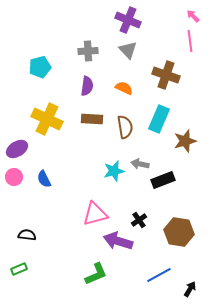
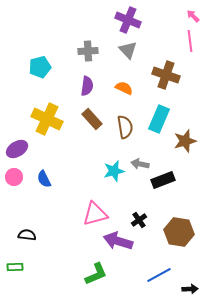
brown rectangle: rotated 45 degrees clockwise
green rectangle: moved 4 px left, 2 px up; rotated 21 degrees clockwise
black arrow: rotated 56 degrees clockwise
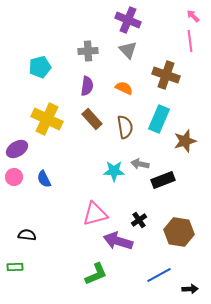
cyan star: rotated 15 degrees clockwise
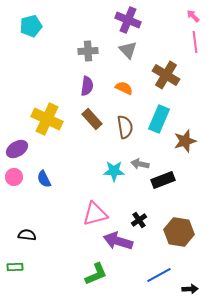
pink line: moved 5 px right, 1 px down
cyan pentagon: moved 9 px left, 41 px up
brown cross: rotated 12 degrees clockwise
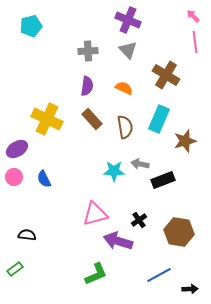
green rectangle: moved 2 px down; rotated 35 degrees counterclockwise
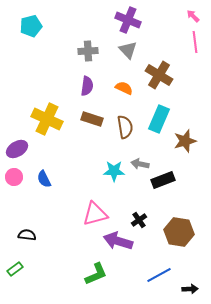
brown cross: moved 7 px left
brown rectangle: rotated 30 degrees counterclockwise
